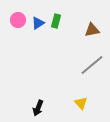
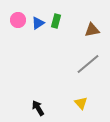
gray line: moved 4 px left, 1 px up
black arrow: rotated 126 degrees clockwise
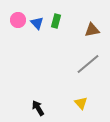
blue triangle: moved 1 px left; rotated 40 degrees counterclockwise
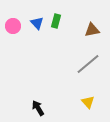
pink circle: moved 5 px left, 6 px down
yellow triangle: moved 7 px right, 1 px up
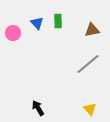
green rectangle: moved 2 px right; rotated 16 degrees counterclockwise
pink circle: moved 7 px down
yellow triangle: moved 2 px right, 7 px down
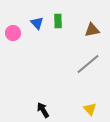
black arrow: moved 5 px right, 2 px down
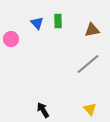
pink circle: moved 2 px left, 6 px down
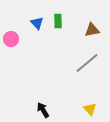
gray line: moved 1 px left, 1 px up
